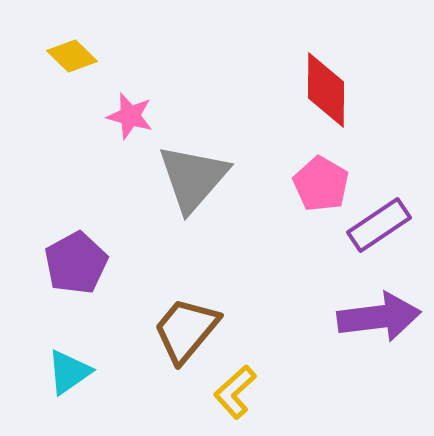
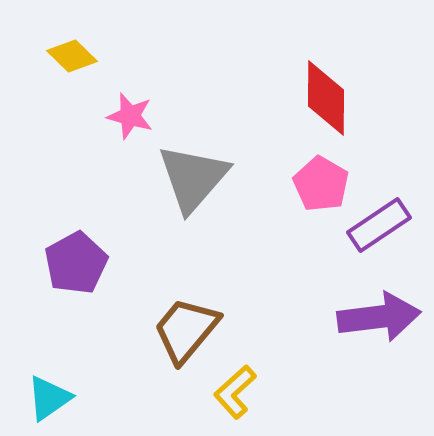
red diamond: moved 8 px down
cyan triangle: moved 20 px left, 26 px down
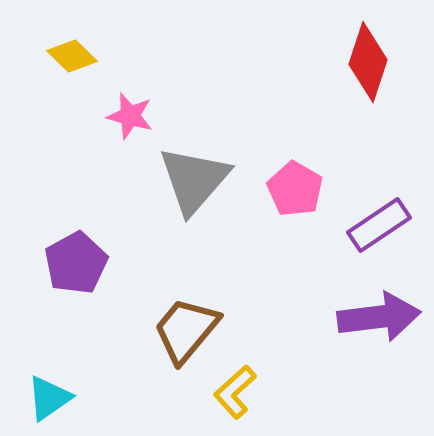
red diamond: moved 42 px right, 36 px up; rotated 18 degrees clockwise
gray triangle: moved 1 px right, 2 px down
pink pentagon: moved 26 px left, 5 px down
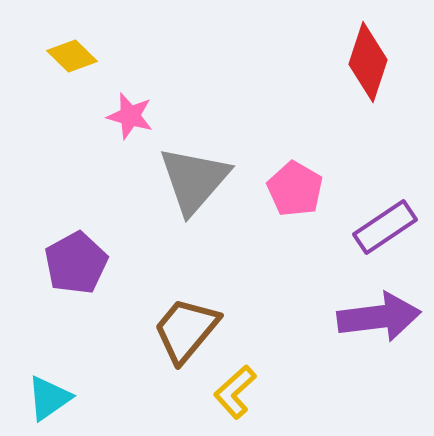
purple rectangle: moved 6 px right, 2 px down
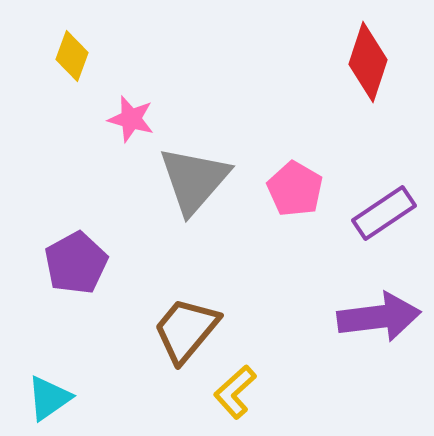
yellow diamond: rotated 66 degrees clockwise
pink star: moved 1 px right, 3 px down
purple rectangle: moved 1 px left, 14 px up
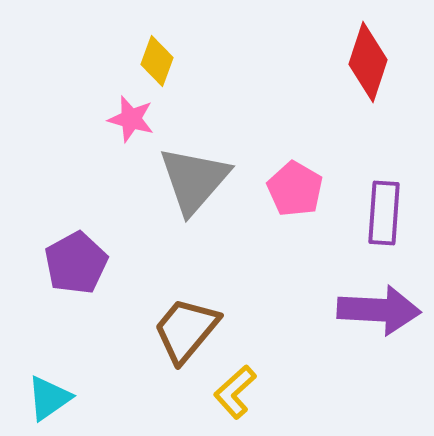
yellow diamond: moved 85 px right, 5 px down
purple rectangle: rotated 52 degrees counterclockwise
purple arrow: moved 7 px up; rotated 10 degrees clockwise
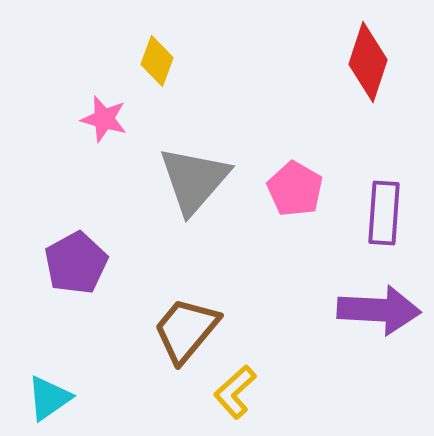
pink star: moved 27 px left
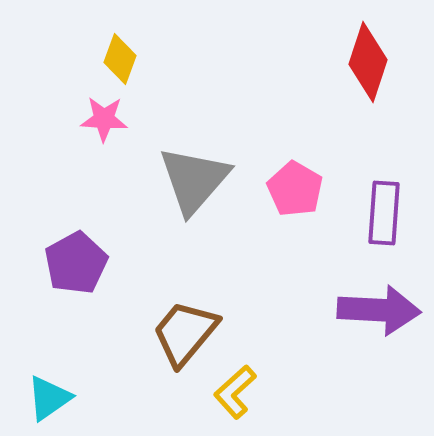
yellow diamond: moved 37 px left, 2 px up
pink star: rotated 12 degrees counterclockwise
brown trapezoid: moved 1 px left, 3 px down
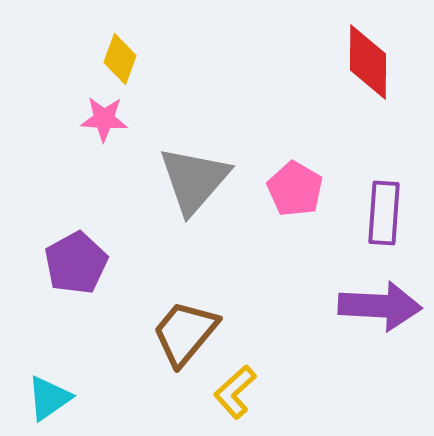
red diamond: rotated 18 degrees counterclockwise
purple arrow: moved 1 px right, 4 px up
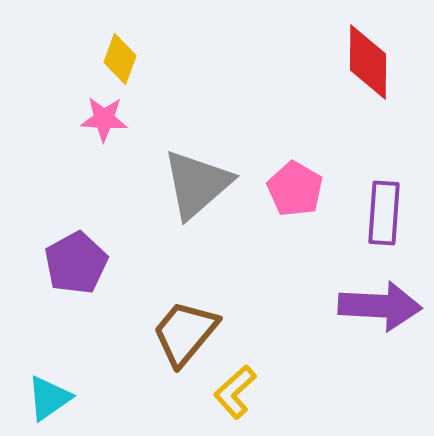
gray triangle: moved 3 px right, 4 px down; rotated 8 degrees clockwise
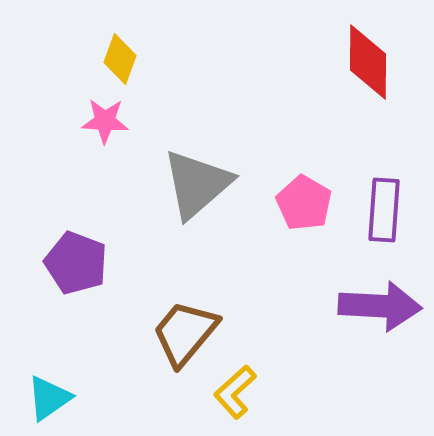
pink star: moved 1 px right, 2 px down
pink pentagon: moved 9 px right, 14 px down
purple rectangle: moved 3 px up
purple pentagon: rotated 22 degrees counterclockwise
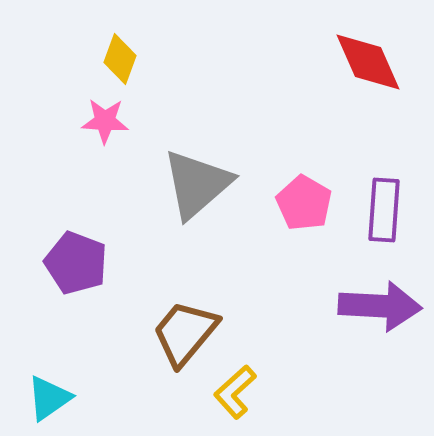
red diamond: rotated 24 degrees counterclockwise
